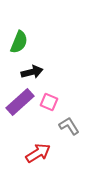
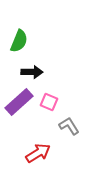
green semicircle: moved 1 px up
black arrow: rotated 15 degrees clockwise
purple rectangle: moved 1 px left
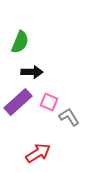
green semicircle: moved 1 px right, 1 px down
purple rectangle: moved 1 px left
gray L-shape: moved 9 px up
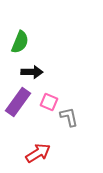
purple rectangle: rotated 12 degrees counterclockwise
gray L-shape: rotated 20 degrees clockwise
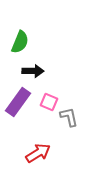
black arrow: moved 1 px right, 1 px up
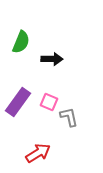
green semicircle: moved 1 px right
black arrow: moved 19 px right, 12 px up
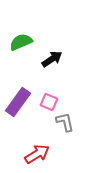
green semicircle: rotated 135 degrees counterclockwise
black arrow: rotated 35 degrees counterclockwise
gray L-shape: moved 4 px left, 5 px down
red arrow: moved 1 px left, 1 px down
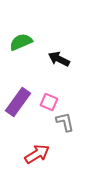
black arrow: moved 7 px right; rotated 120 degrees counterclockwise
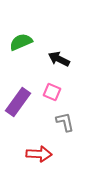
pink square: moved 3 px right, 10 px up
red arrow: moved 2 px right; rotated 35 degrees clockwise
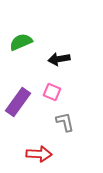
black arrow: rotated 35 degrees counterclockwise
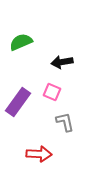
black arrow: moved 3 px right, 3 px down
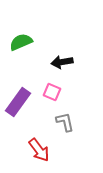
red arrow: moved 4 px up; rotated 50 degrees clockwise
